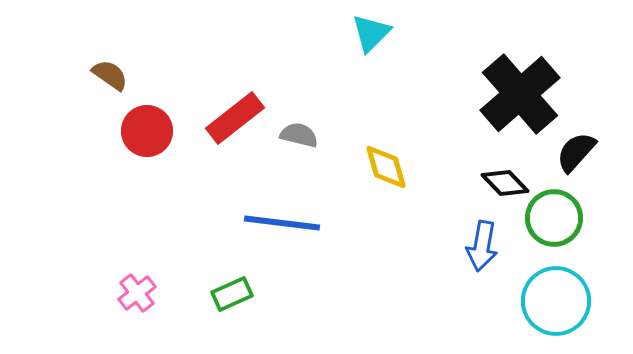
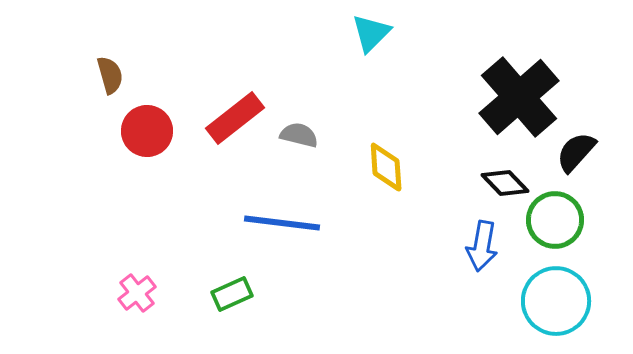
brown semicircle: rotated 39 degrees clockwise
black cross: moved 1 px left, 3 px down
yellow diamond: rotated 12 degrees clockwise
green circle: moved 1 px right, 2 px down
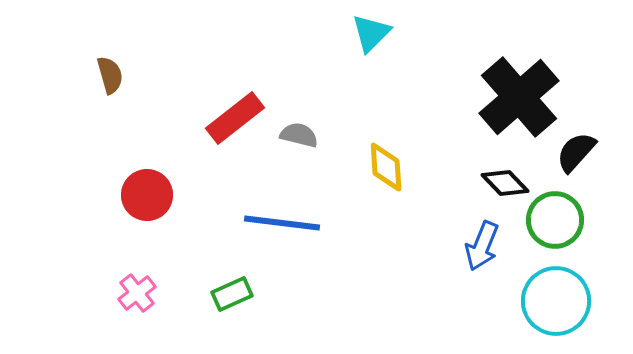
red circle: moved 64 px down
blue arrow: rotated 12 degrees clockwise
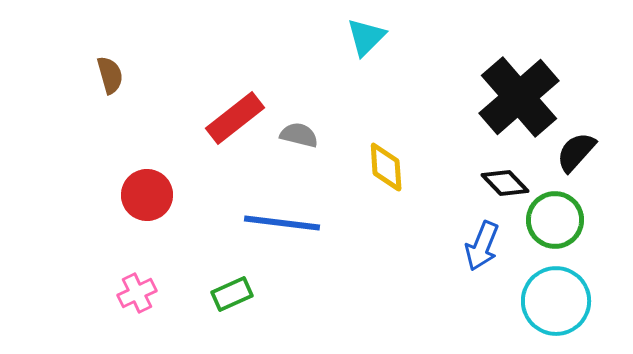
cyan triangle: moved 5 px left, 4 px down
pink cross: rotated 12 degrees clockwise
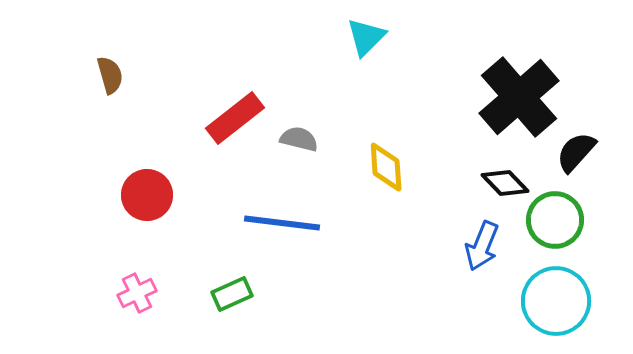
gray semicircle: moved 4 px down
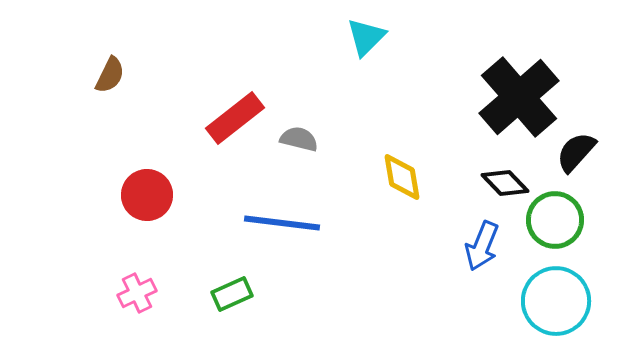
brown semicircle: rotated 42 degrees clockwise
yellow diamond: moved 16 px right, 10 px down; rotated 6 degrees counterclockwise
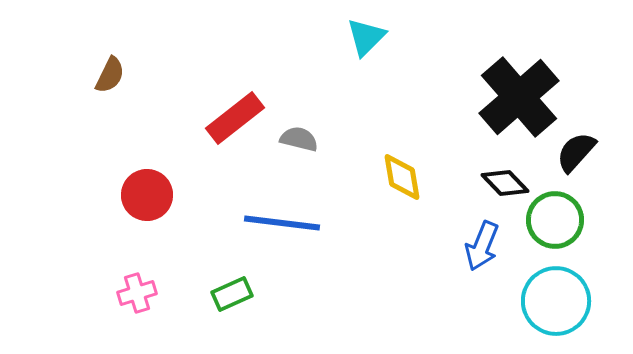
pink cross: rotated 9 degrees clockwise
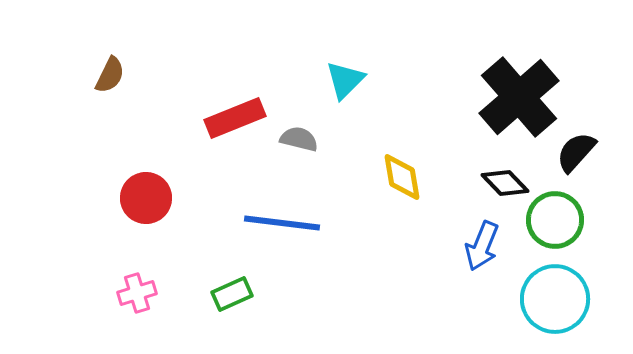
cyan triangle: moved 21 px left, 43 px down
red rectangle: rotated 16 degrees clockwise
red circle: moved 1 px left, 3 px down
cyan circle: moved 1 px left, 2 px up
